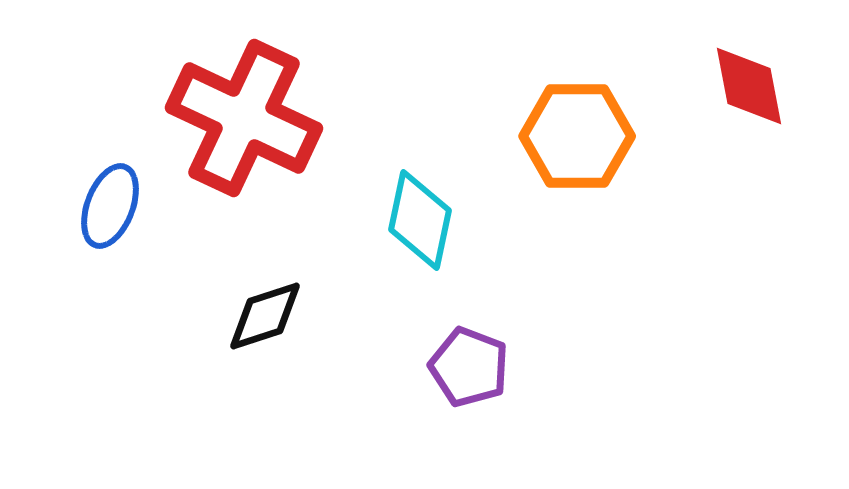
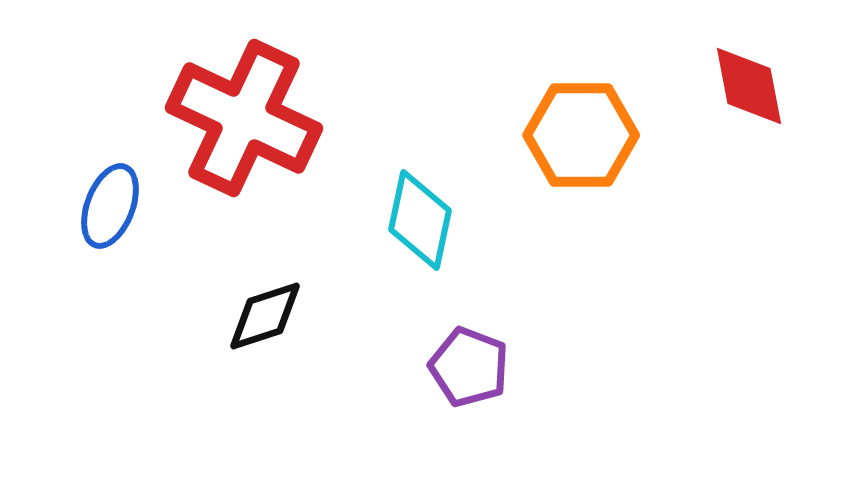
orange hexagon: moved 4 px right, 1 px up
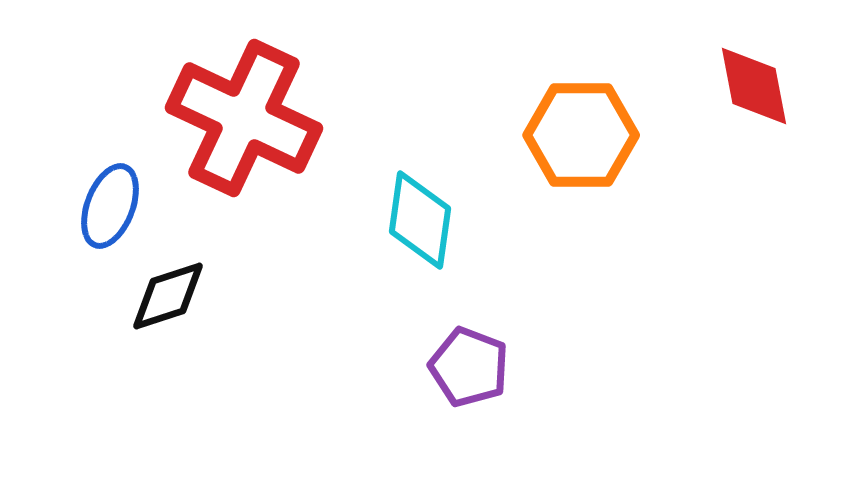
red diamond: moved 5 px right
cyan diamond: rotated 4 degrees counterclockwise
black diamond: moved 97 px left, 20 px up
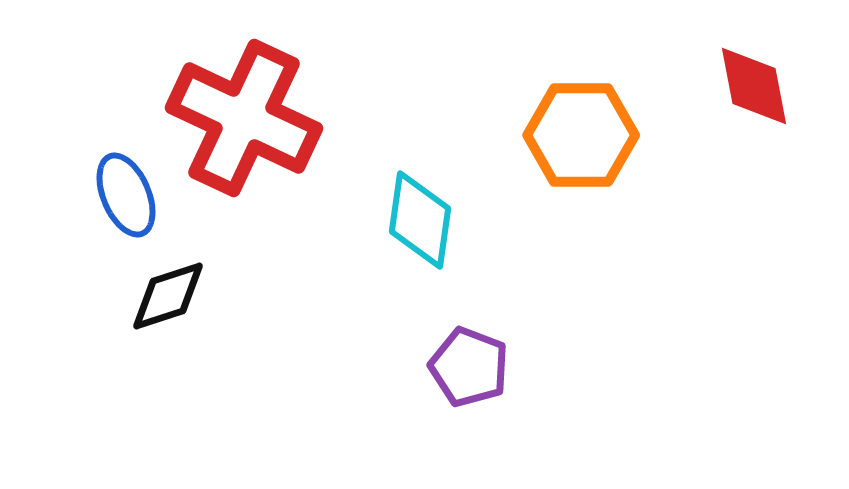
blue ellipse: moved 16 px right, 11 px up; rotated 44 degrees counterclockwise
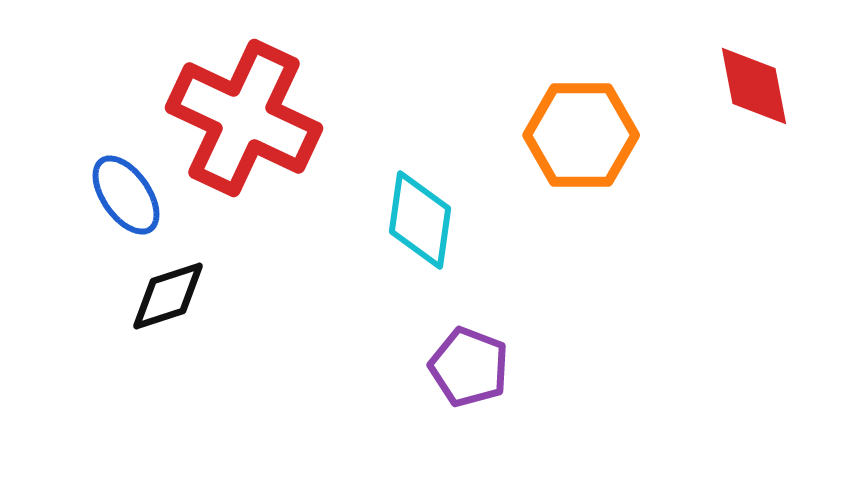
blue ellipse: rotated 12 degrees counterclockwise
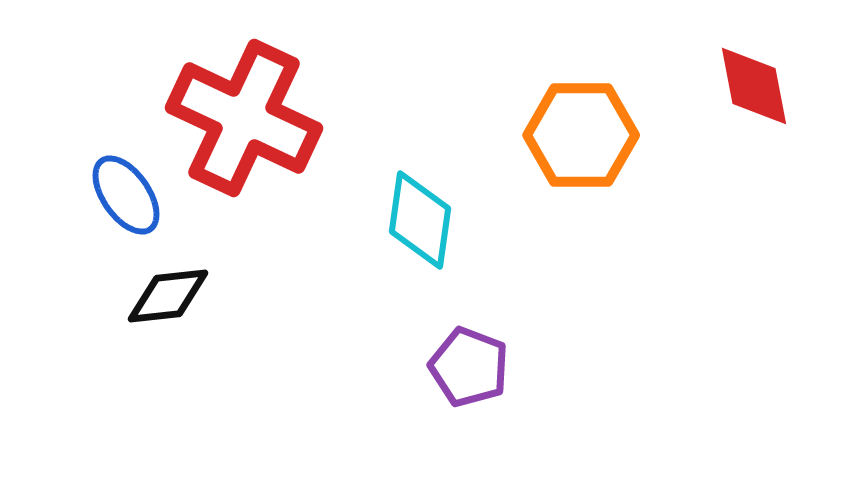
black diamond: rotated 12 degrees clockwise
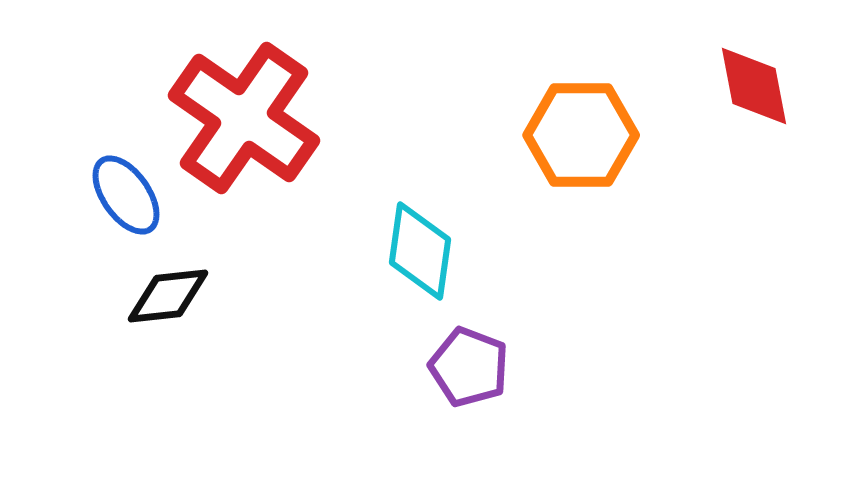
red cross: rotated 10 degrees clockwise
cyan diamond: moved 31 px down
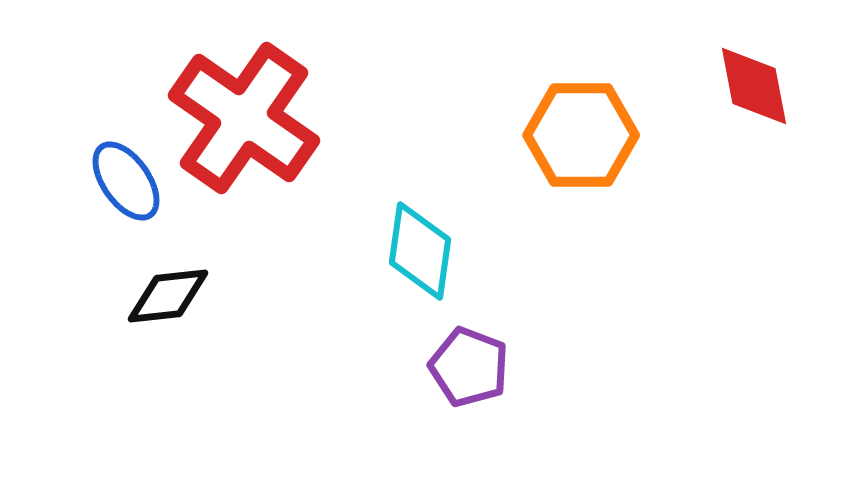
blue ellipse: moved 14 px up
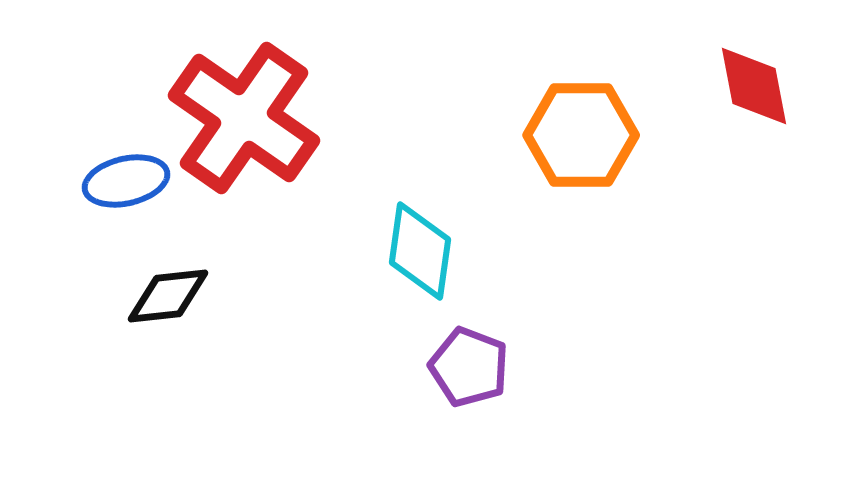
blue ellipse: rotated 68 degrees counterclockwise
